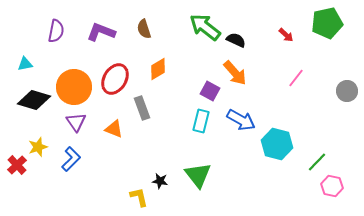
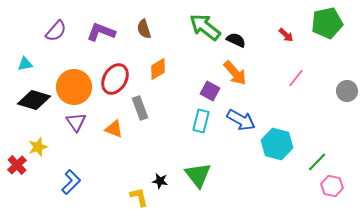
purple semicircle: rotated 30 degrees clockwise
gray rectangle: moved 2 px left
blue L-shape: moved 23 px down
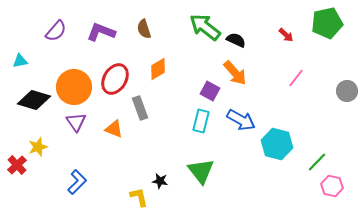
cyan triangle: moved 5 px left, 3 px up
green triangle: moved 3 px right, 4 px up
blue L-shape: moved 6 px right
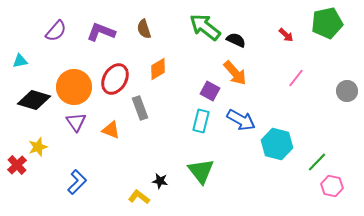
orange triangle: moved 3 px left, 1 px down
yellow L-shape: rotated 40 degrees counterclockwise
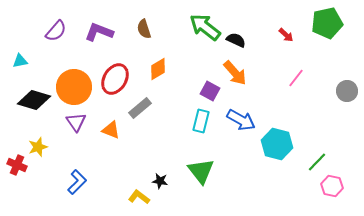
purple L-shape: moved 2 px left
gray rectangle: rotated 70 degrees clockwise
red cross: rotated 24 degrees counterclockwise
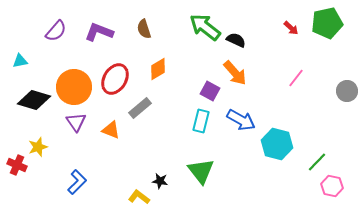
red arrow: moved 5 px right, 7 px up
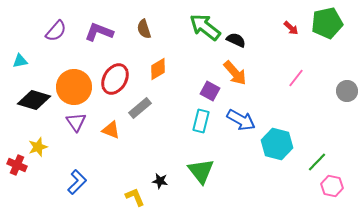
yellow L-shape: moved 4 px left; rotated 30 degrees clockwise
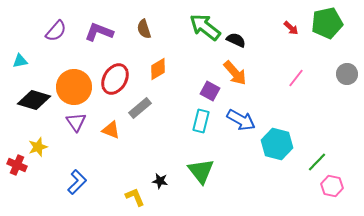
gray circle: moved 17 px up
